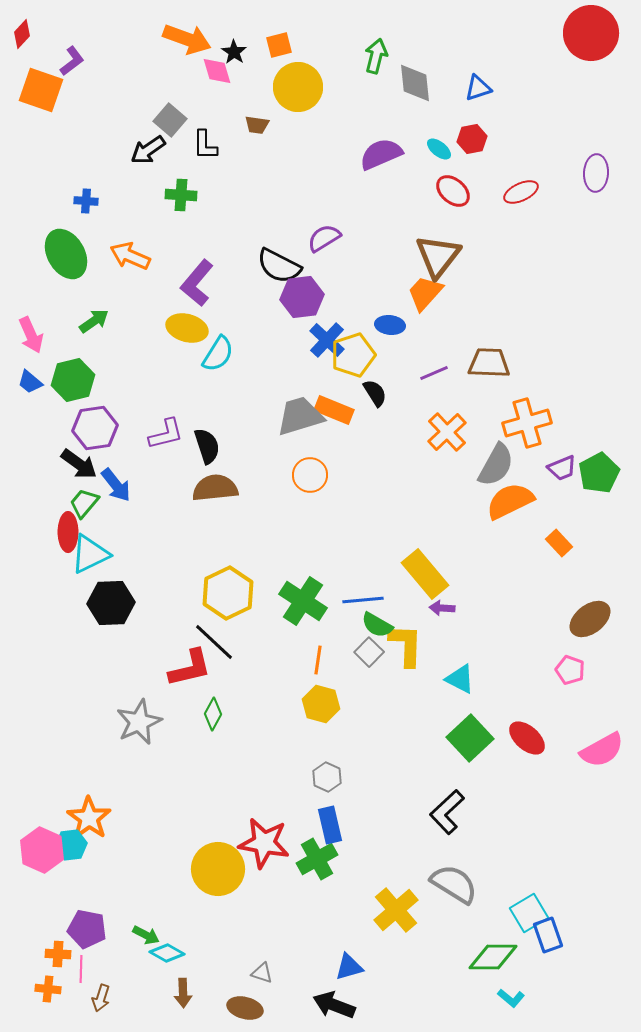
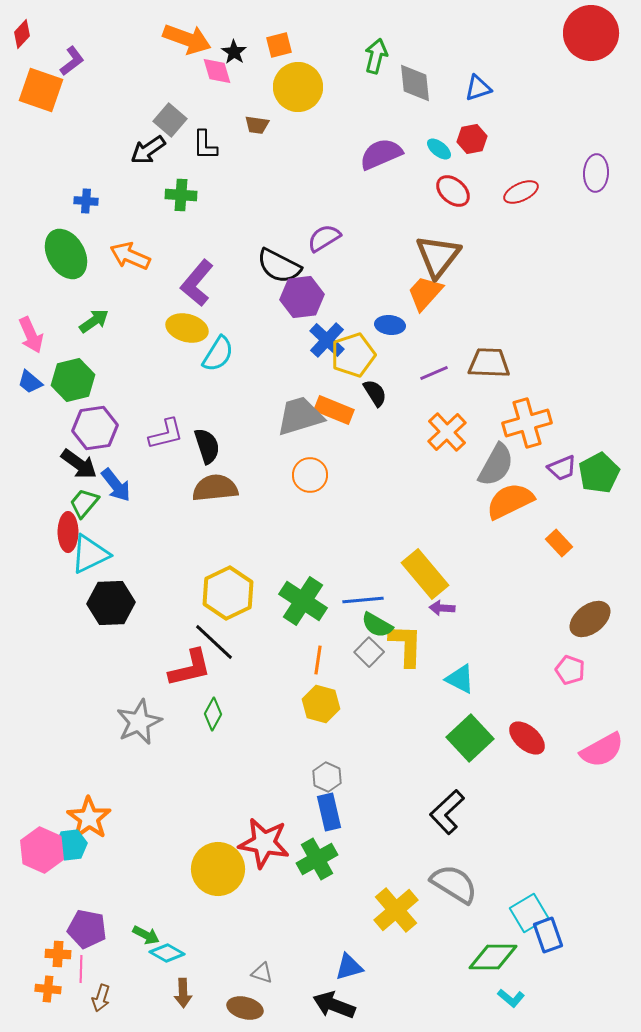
blue rectangle at (330, 825): moved 1 px left, 13 px up
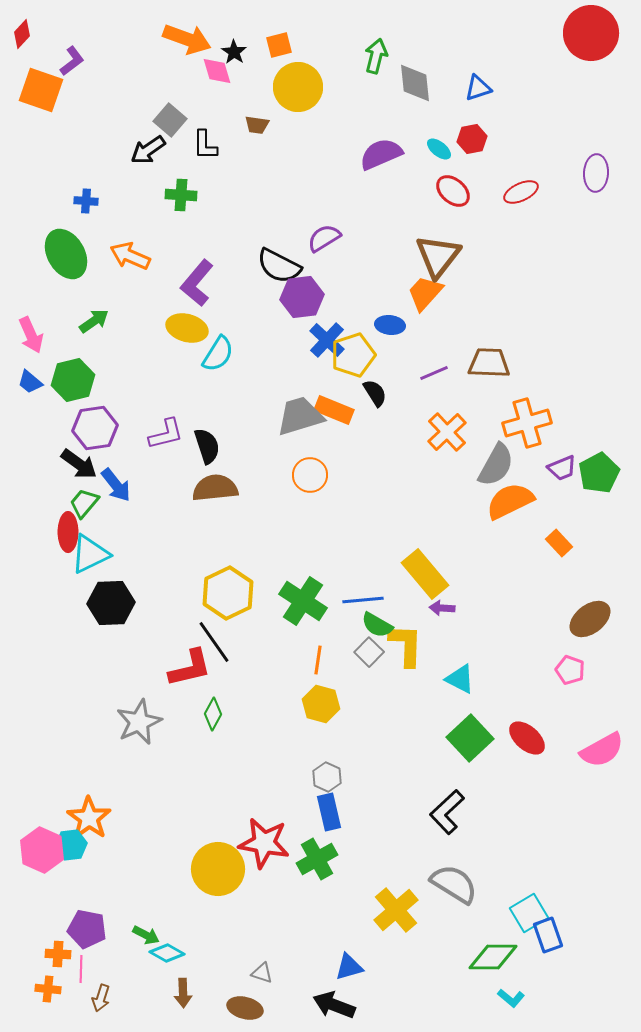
black line at (214, 642): rotated 12 degrees clockwise
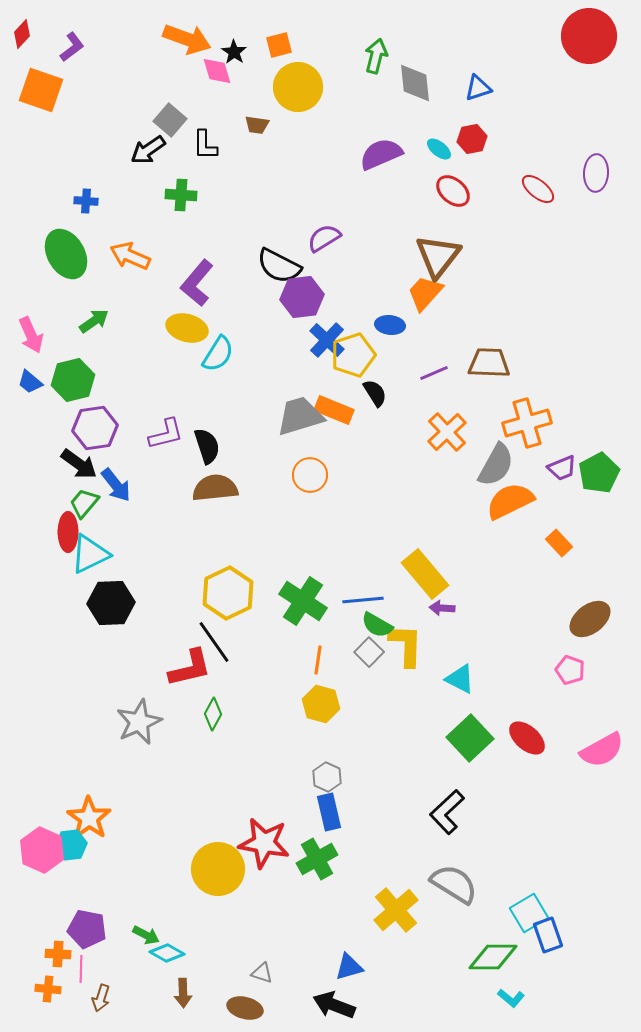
red circle at (591, 33): moved 2 px left, 3 px down
purple L-shape at (72, 61): moved 14 px up
red ellipse at (521, 192): moved 17 px right, 3 px up; rotated 64 degrees clockwise
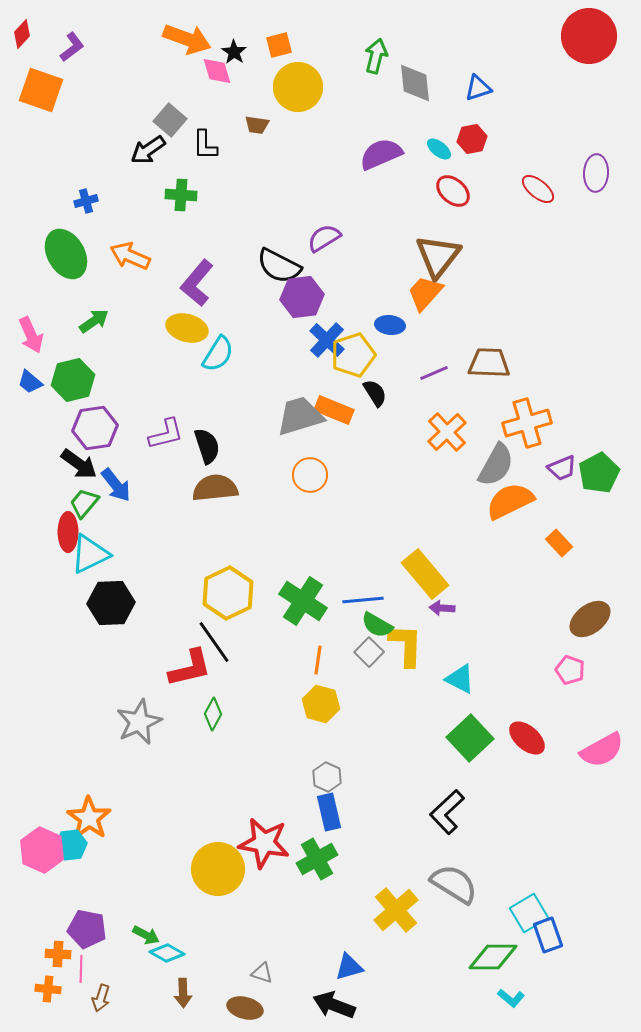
blue cross at (86, 201): rotated 20 degrees counterclockwise
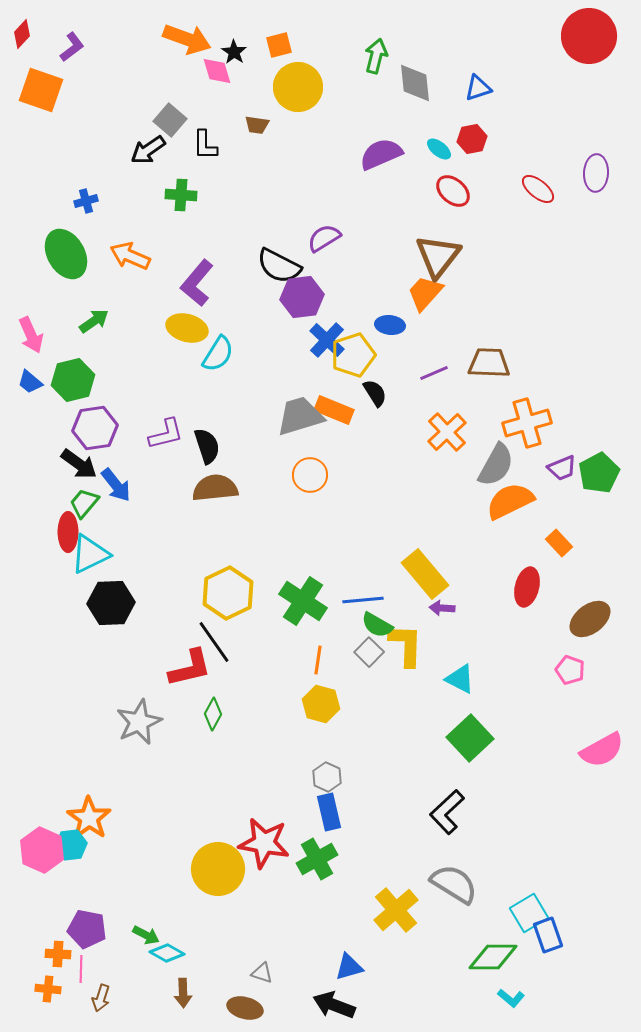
red ellipse at (527, 738): moved 151 px up; rotated 63 degrees clockwise
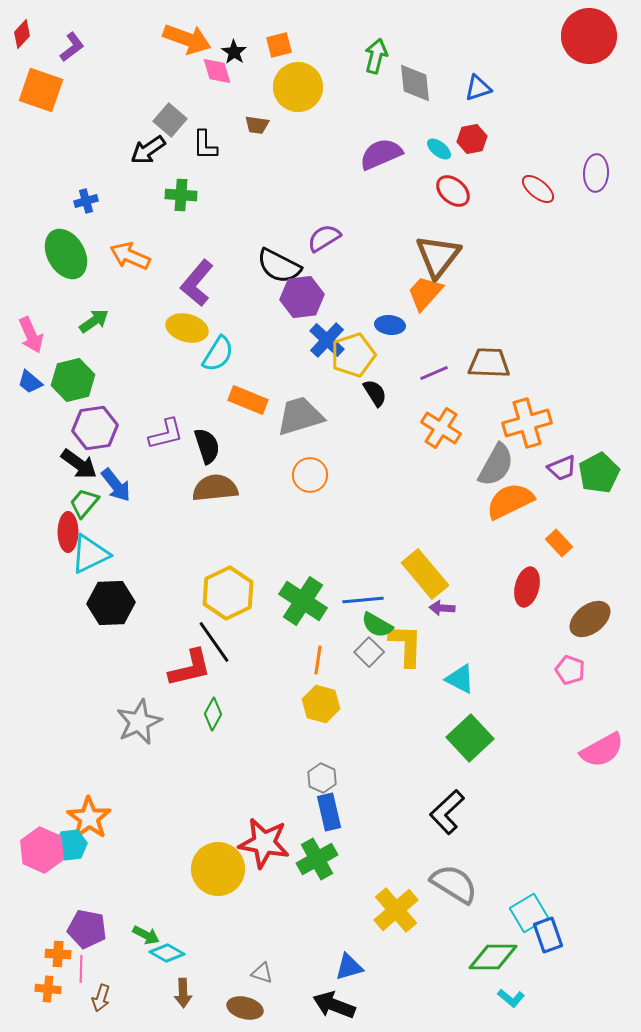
orange rectangle at (334, 410): moved 86 px left, 10 px up
orange cross at (447, 432): moved 6 px left, 4 px up; rotated 15 degrees counterclockwise
gray hexagon at (327, 777): moved 5 px left, 1 px down
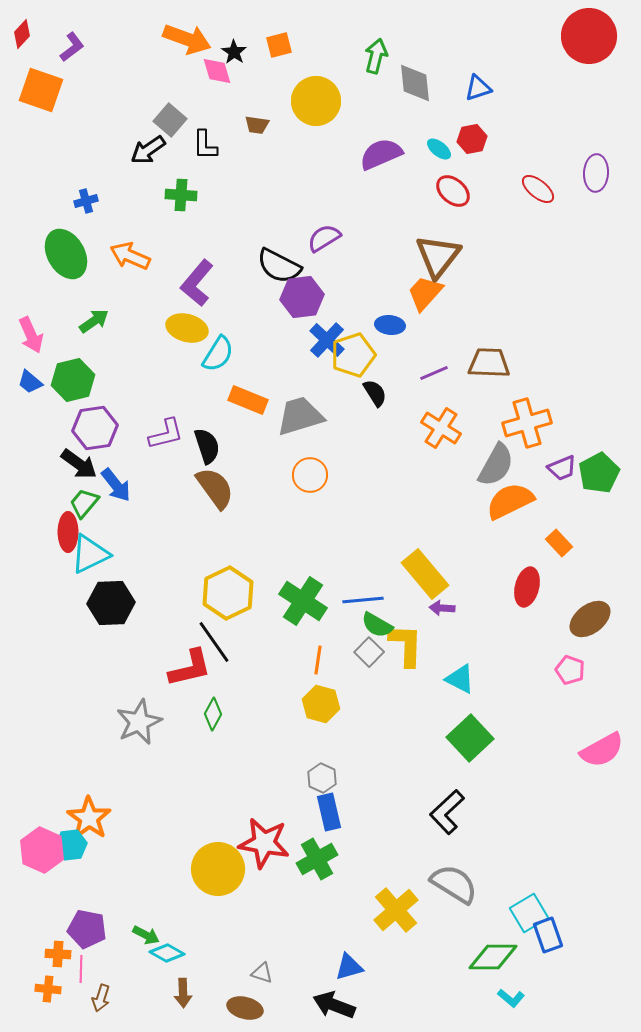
yellow circle at (298, 87): moved 18 px right, 14 px down
brown semicircle at (215, 488): rotated 60 degrees clockwise
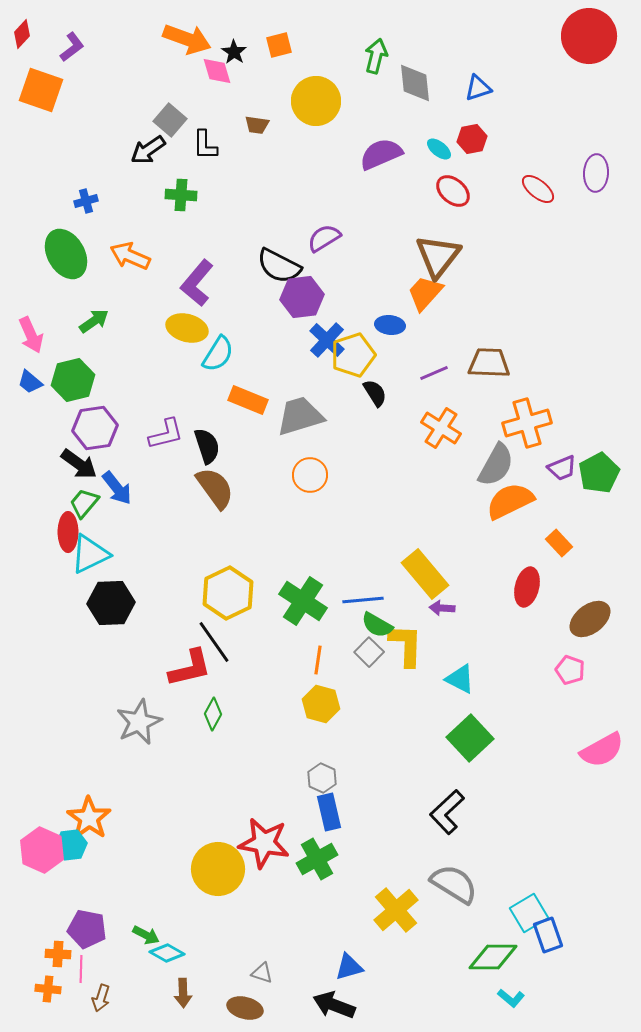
blue arrow at (116, 485): moved 1 px right, 3 px down
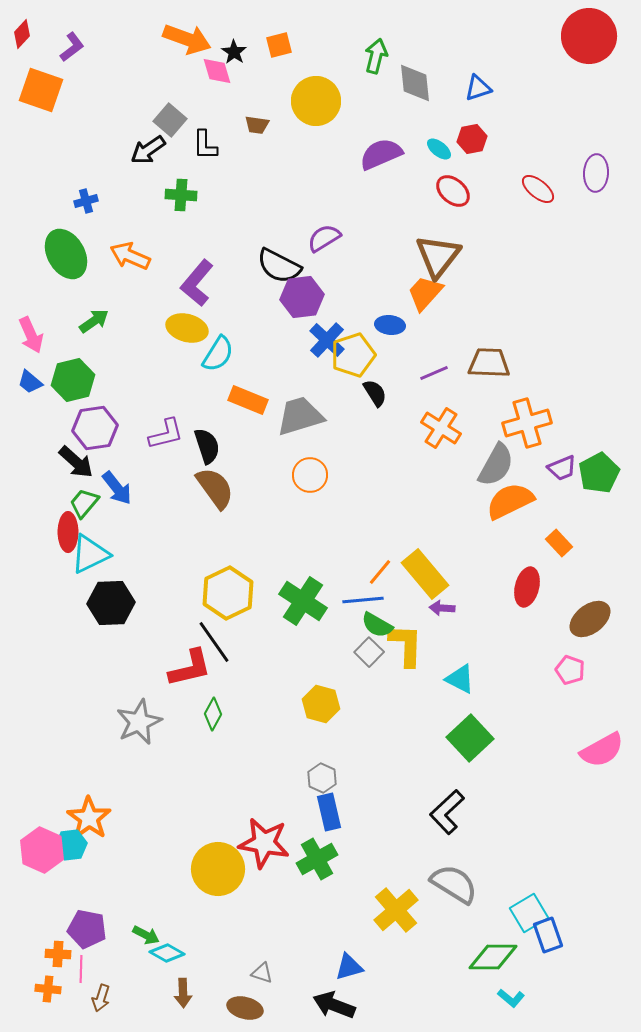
black arrow at (79, 464): moved 3 px left, 2 px up; rotated 6 degrees clockwise
orange line at (318, 660): moved 62 px right, 88 px up; rotated 32 degrees clockwise
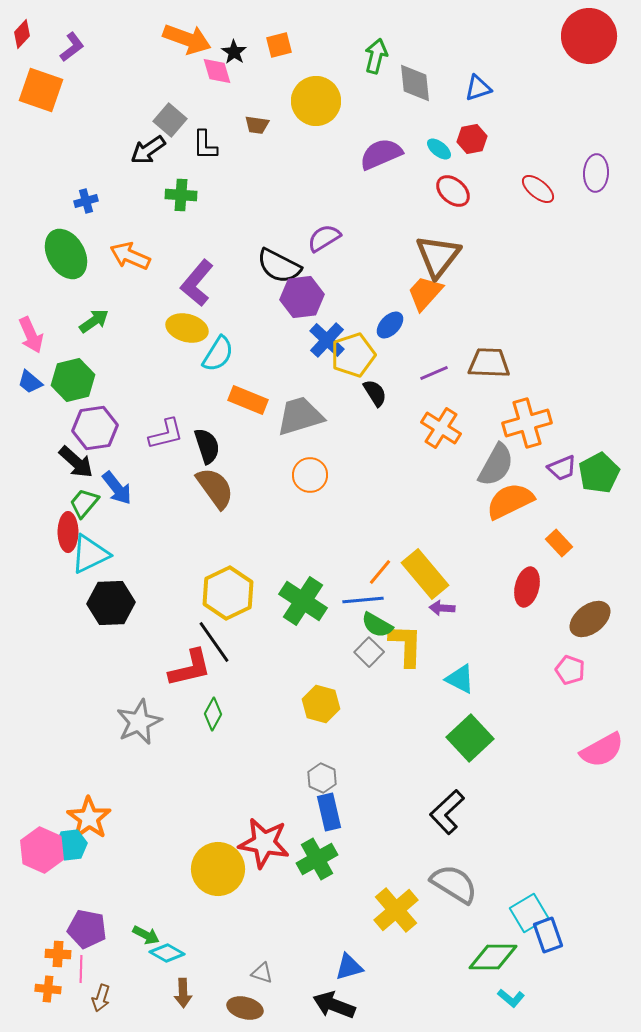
blue ellipse at (390, 325): rotated 52 degrees counterclockwise
